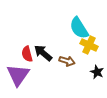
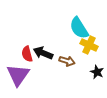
black arrow: rotated 18 degrees counterclockwise
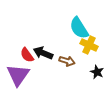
red semicircle: moved 1 px down; rotated 21 degrees counterclockwise
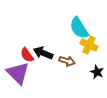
purple triangle: moved 2 px up; rotated 20 degrees counterclockwise
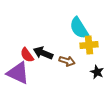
yellow cross: rotated 30 degrees counterclockwise
purple triangle: rotated 20 degrees counterclockwise
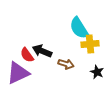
yellow cross: moved 1 px right, 1 px up
black arrow: moved 1 px left, 2 px up
brown arrow: moved 1 px left, 3 px down
purple triangle: rotated 50 degrees counterclockwise
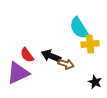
black arrow: moved 9 px right, 5 px down
black star: moved 2 px left, 10 px down
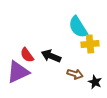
cyan semicircle: moved 1 px left, 1 px up
brown arrow: moved 9 px right, 10 px down
purple triangle: moved 1 px up
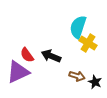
cyan semicircle: rotated 50 degrees clockwise
yellow cross: moved 2 px left, 1 px up; rotated 36 degrees clockwise
brown arrow: moved 2 px right, 2 px down
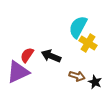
cyan semicircle: rotated 10 degrees clockwise
red semicircle: rotated 70 degrees clockwise
